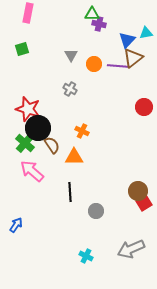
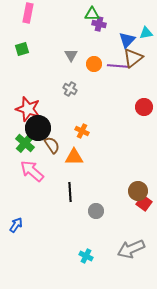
red square: rotated 21 degrees counterclockwise
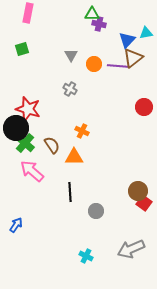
black circle: moved 22 px left
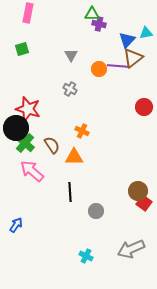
orange circle: moved 5 px right, 5 px down
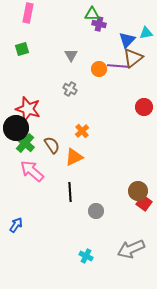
orange cross: rotated 24 degrees clockwise
orange triangle: rotated 24 degrees counterclockwise
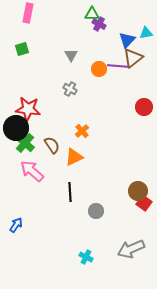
purple cross: rotated 16 degrees clockwise
red star: rotated 10 degrees counterclockwise
cyan cross: moved 1 px down
